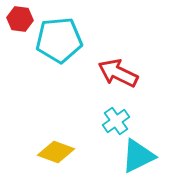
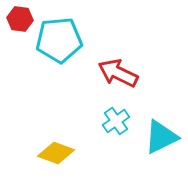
yellow diamond: moved 1 px down
cyan triangle: moved 23 px right, 19 px up
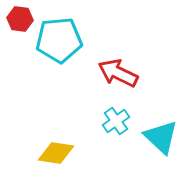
cyan triangle: rotated 51 degrees counterclockwise
yellow diamond: rotated 12 degrees counterclockwise
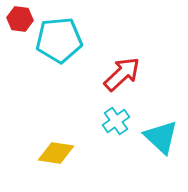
red arrow: moved 4 px right, 1 px down; rotated 111 degrees clockwise
